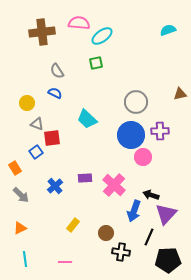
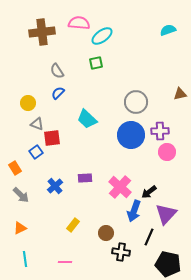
blue semicircle: moved 3 px right; rotated 72 degrees counterclockwise
yellow circle: moved 1 px right
pink circle: moved 24 px right, 5 px up
pink cross: moved 6 px right, 2 px down
black arrow: moved 2 px left, 3 px up; rotated 56 degrees counterclockwise
black pentagon: moved 4 px down; rotated 15 degrees clockwise
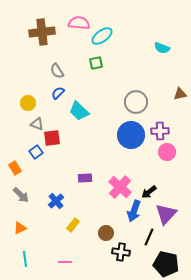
cyan semicircle: moved 6 px left, 18 px down; rotated 140 degrees counterclockwise
cyan trapezoid: moved 8 px left, 8 px up
blue cross: moved 1 px right, 15 px down
black pentagon: moved 2 px left
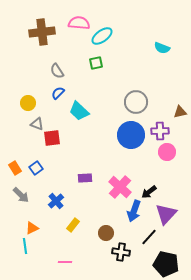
brown triangle: moved 18 px down
blue square: moved 16 px down
orange triangle: moved 12 px right
black line: rotated 18 degrees clockwise
cyan line: moved 13 px up
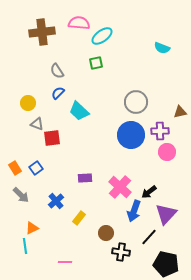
yellow rectangle: moved 6 px right, 7 px up
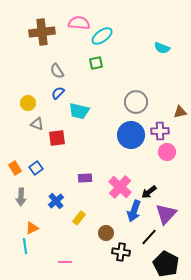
cyan trapezoid: rotated 30 degrees counterclockwise
red square: moved 5 px right
gray arrow: moved 2 px down; rotated 48 degrees clockwise
black pentagon: rotated 15 degrees clockwise
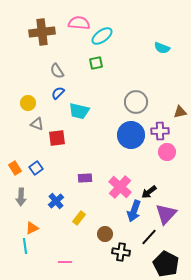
brown circle: moved 1 px left, 1 px down
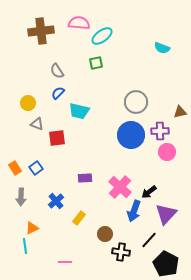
brown cross: moved 1 px left, 1 px up
black line: moved 3 px down
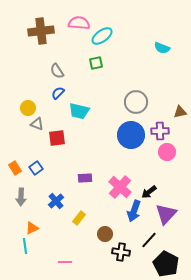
yellow circle: moved 5 px down
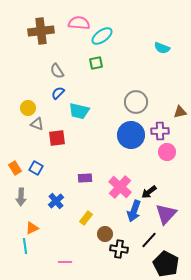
blue square: rotated 24 degrees counterclockwise
yellow rectangle: moved 7 px right
black cross: moved 2 px left, 3 px up
